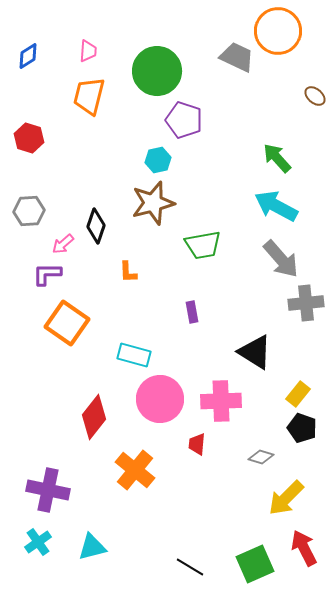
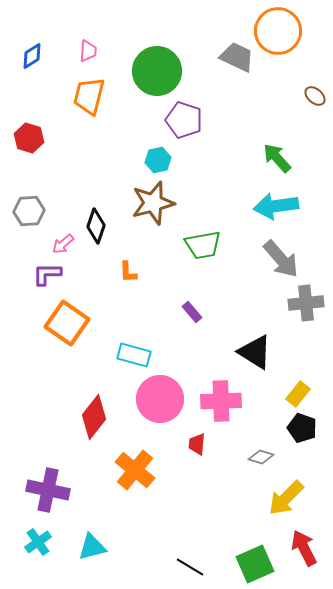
blue diamond: moved 4 px right
cyan arrow: rotated 36 degrees counterclockwise
purple rectangle: rotated 30 degrees counterclockwise
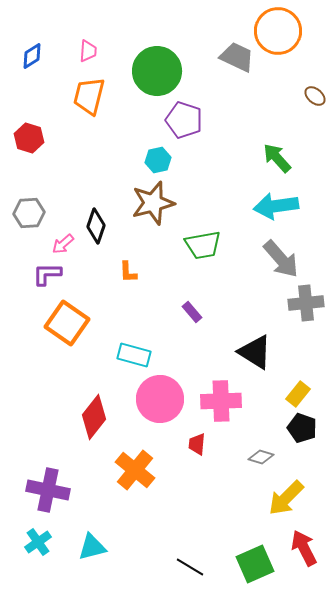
gray hexagon: moved 2 px down
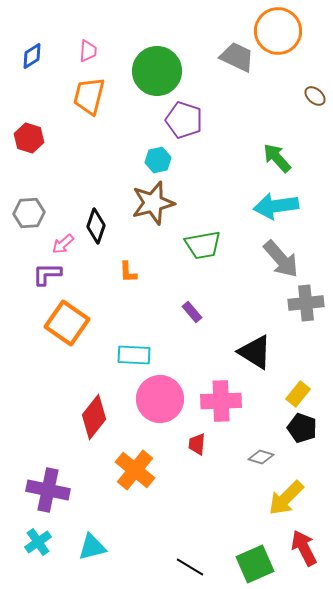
cyan rectangle: rotated 12 degrees counterclockwise
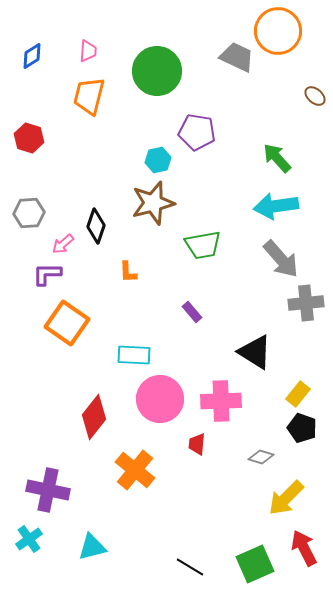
purple pentagon: moved 13 px right, 12 px down; rotated 9 degrees counterclockwise
cyan cross: moved 9 px left, 3 px up
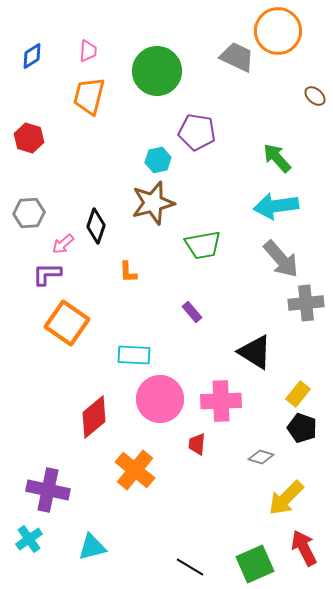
red diamond: rotated 12 degrees clockwise
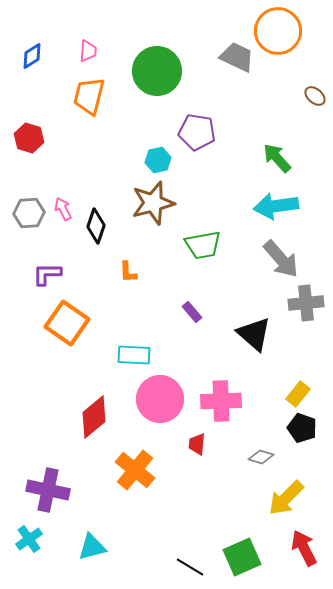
pink arrow: moved 35 px up; rotated 105 degrees clockwise
black triangle: moved 1 px left, 18 px up; rotated 9 degrees clockwise
green square: moved 13 px left, 7 px up
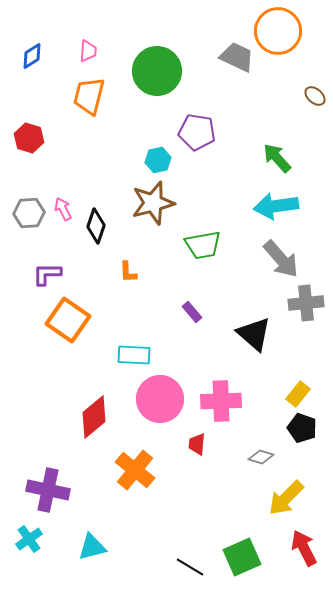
orange square: moved 1 px right, 3 px up
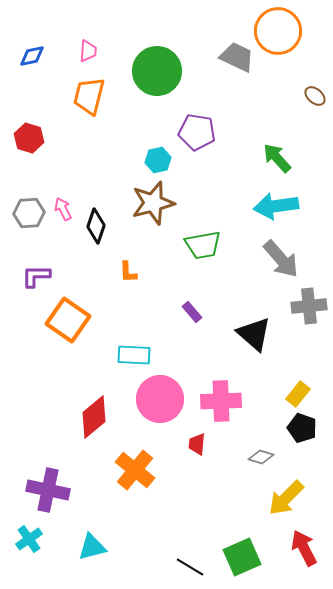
blue diamond: rotated 20 degrees clockwise
purple L-shape: moved 11 px left, 2 px down
gray cross: moved 3 px right, 3 px down
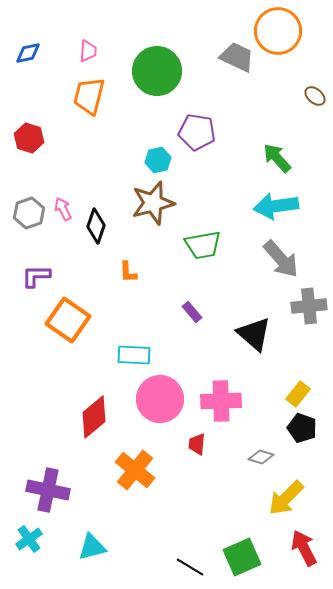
blue diamond: moved 4 px left, 3 px up
gray hexagon: rotated 16 degrees counterclockwise
